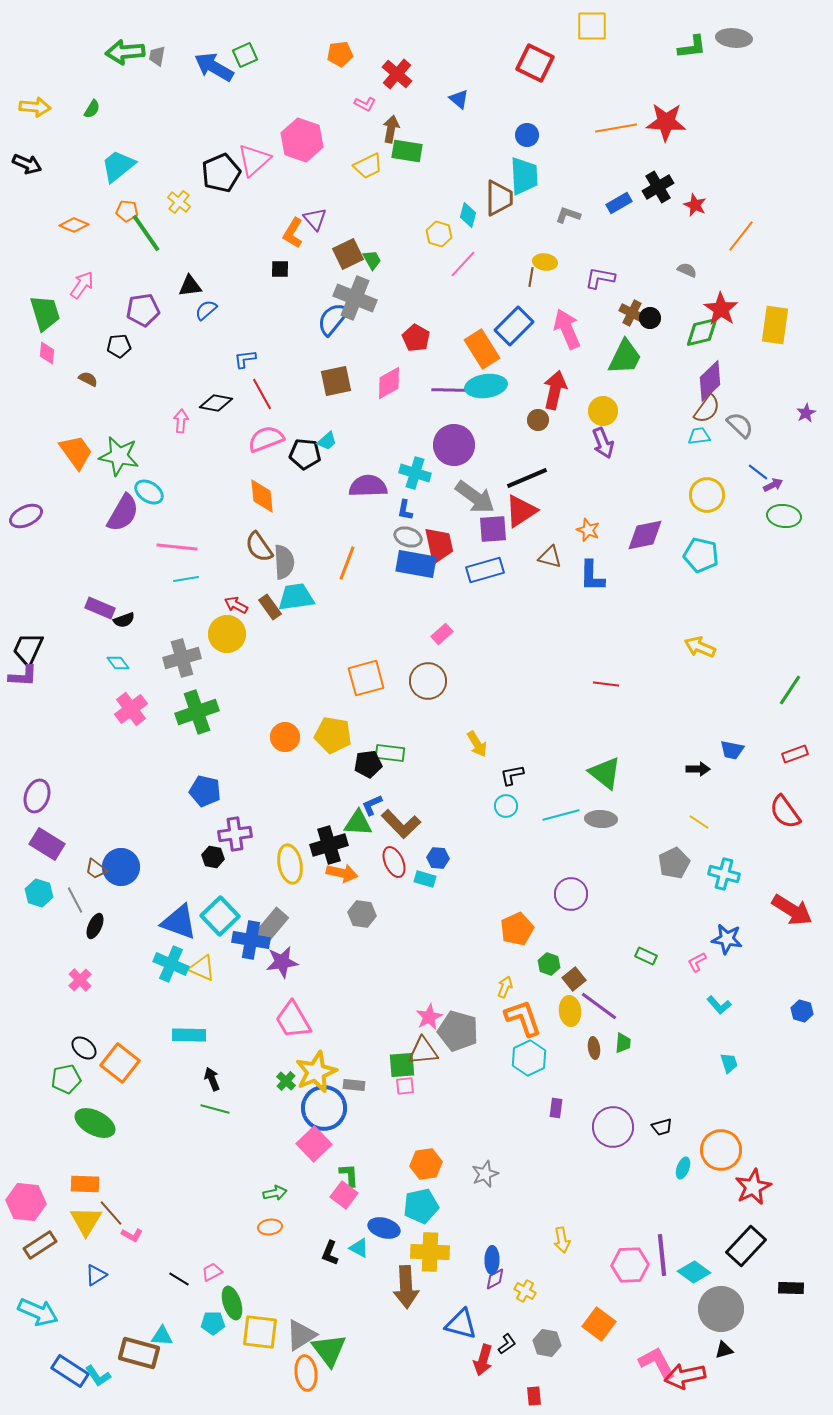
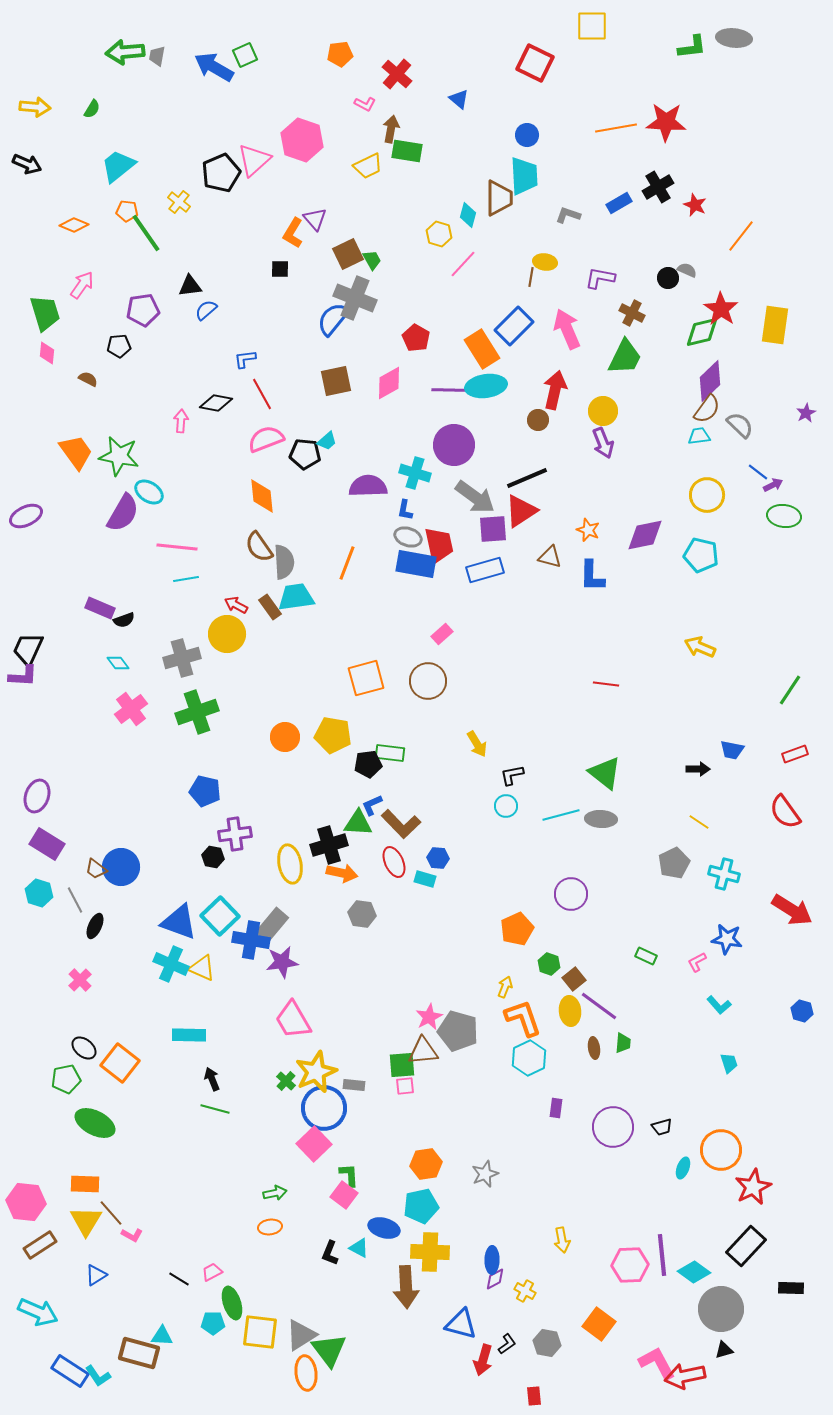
black circle at (650, 318): moved 18 px right, 40 px up
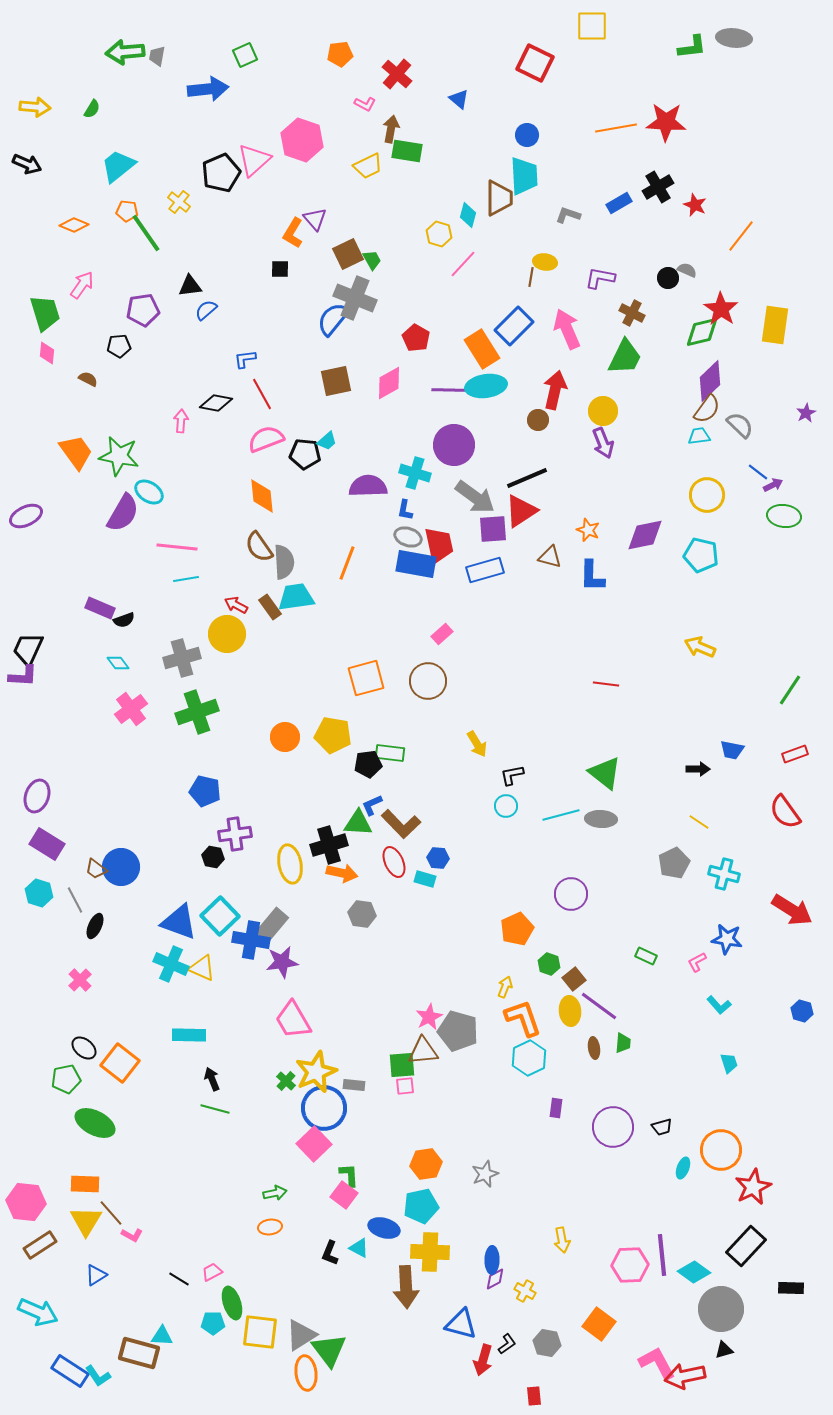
blue arrow at (214, 67): moved 6 px left, 22 px down; rotated 144 degrees clockwise
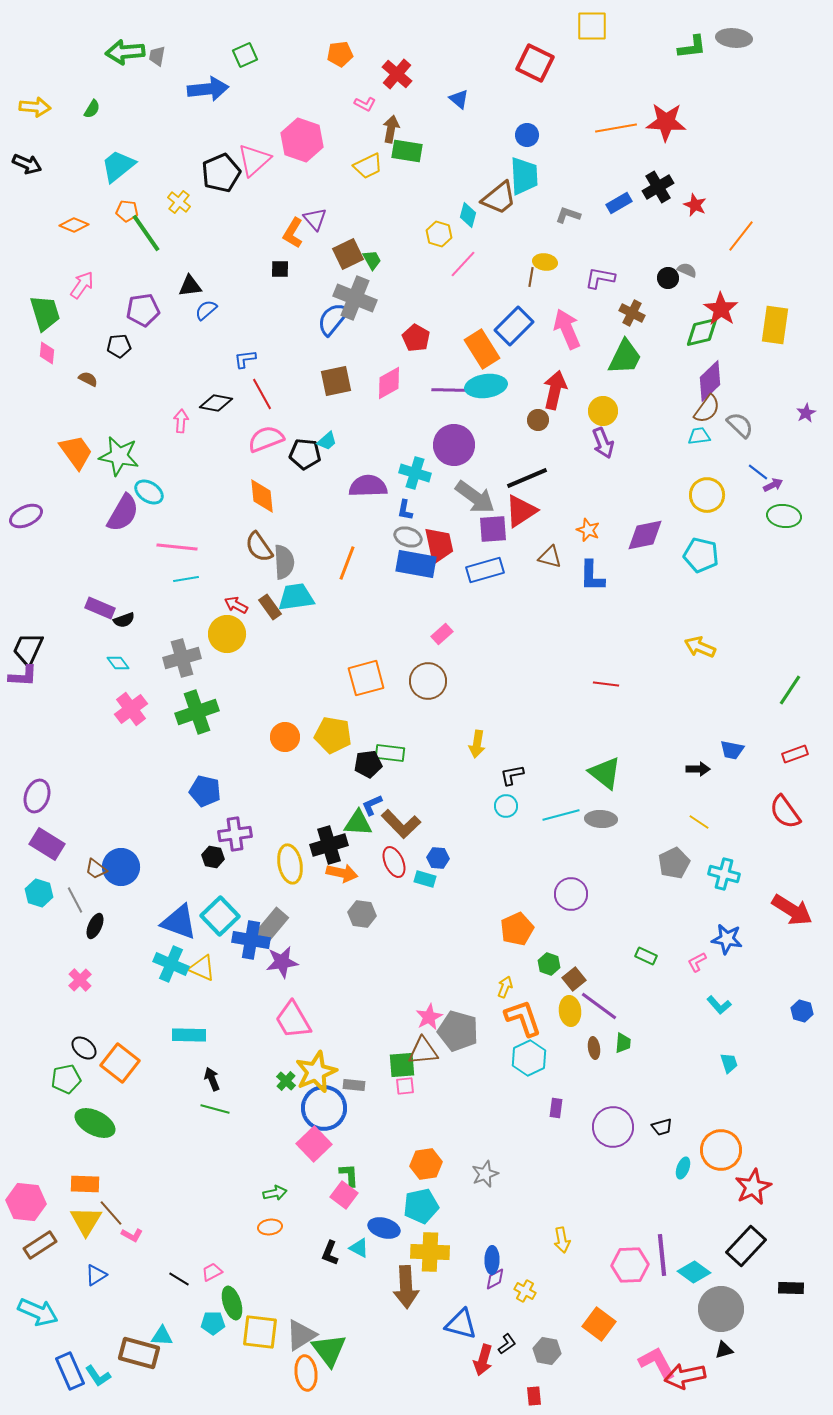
brown trapezoid at (499, 198): rotated 51 degrees clockwise
yellow arrow at (477, 744): rotated 40 degrees clockwise
gray hexagon at (547, 1343): moved 8 px down
blue rectangle at (70, 1371): rotated 33 degrees clockwise
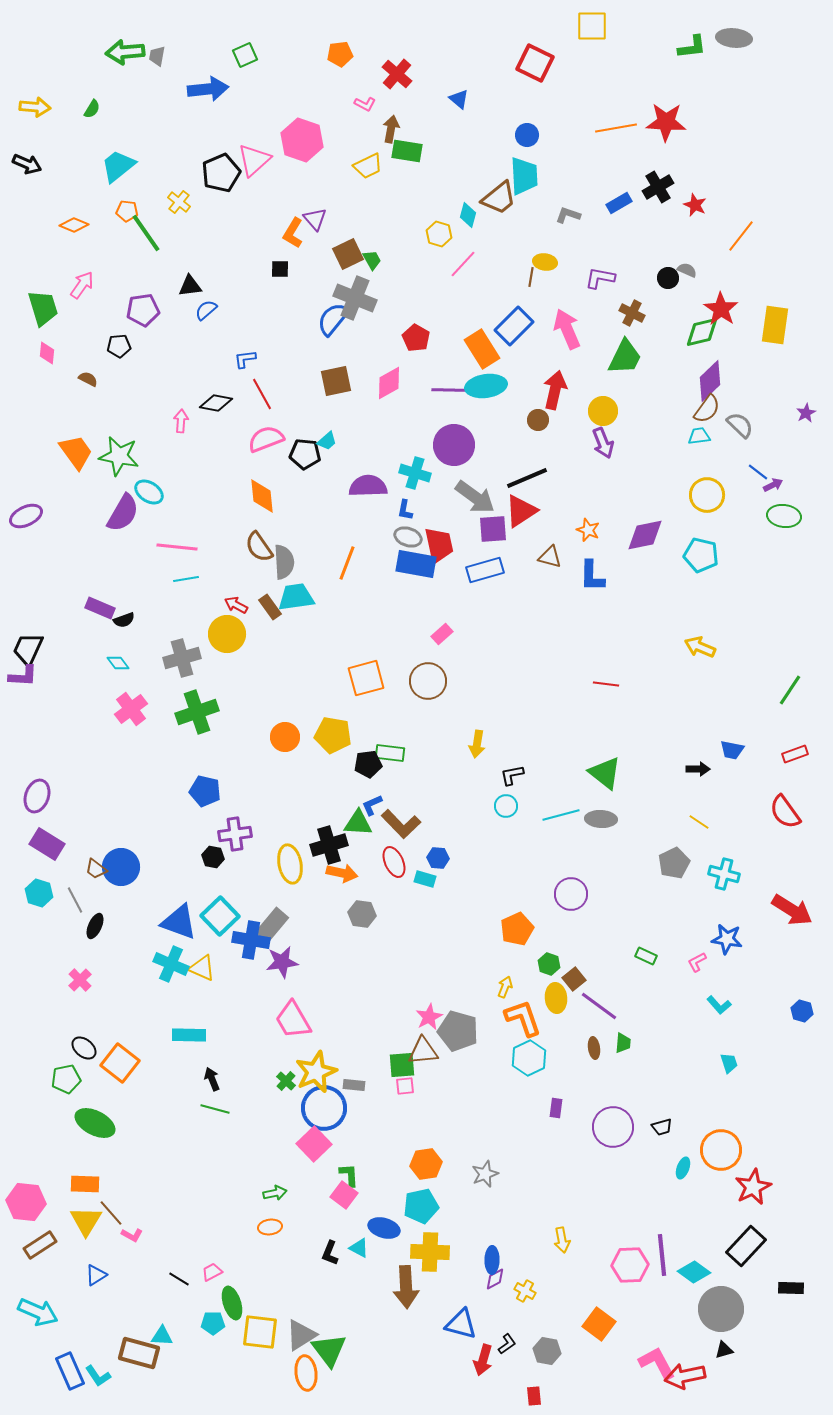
green trapezoid at (45, 313): moved 2 px left, 5 px up
yellow ellipse at (570, 1011): moved 14 px left, 13 px up
